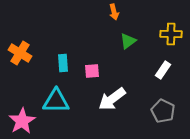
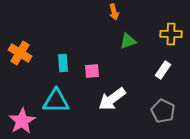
green triangle: rotated 18 degrees clockwise
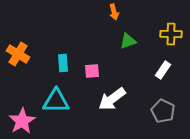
orange cross: moved 2 px left, 1 px down
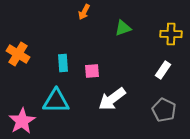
orange arrow: moved 30 px left; rotated 42 degrees clockwise
green triangle: moved 5 px left, 13 px up
gray pentagon: moved 1 px right, 1 px up
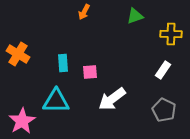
green triangle: moved 12 px right, 12 px up
pink square: moved 2 px left, 1 px down
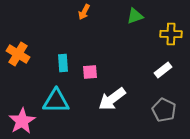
white rectangle: rotated 18 degrees clockwise
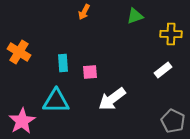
orange cross: moved 1 px right, 2 px up
gray pentagon: moved 9 px right, 11 px down
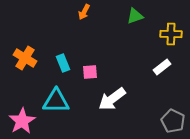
orange cross: moved 6 px right, 6 px down
cyan rectangle: rotated 18 degrees counterclockwise
white rectangle: moved 1 px left, 3 px up
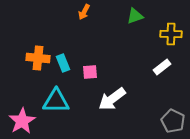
orange cross: moved 13 px right; rotated 25 degrees counterclockwise
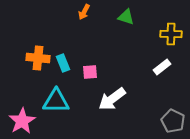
green triangle: moved 9 px left, 1 px down; rotated 36 degrees clockwise
